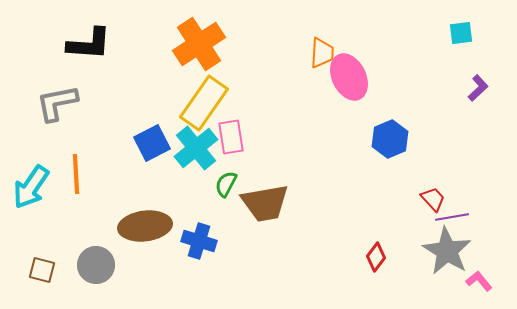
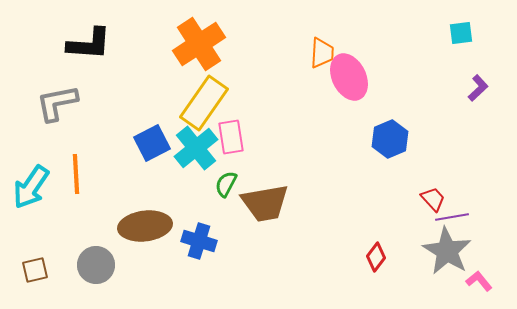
brown square: moved 7 px left; rotated 28 degrees counterclockwise
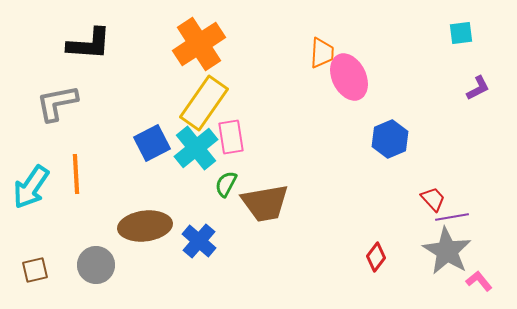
purple L-shape: rotated 16 degrees clockwise
blue cross: rotated 24 degrees clockwise
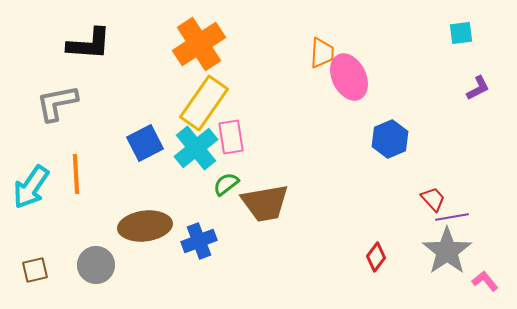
blue square: moved 7 px left
green semicircle: rotated 24 degrees clockwise
blue cross: rotated 28 degrees clockwise
gray star: rotated 6 degrees clockwise
pink L-shape: moved 6 px right
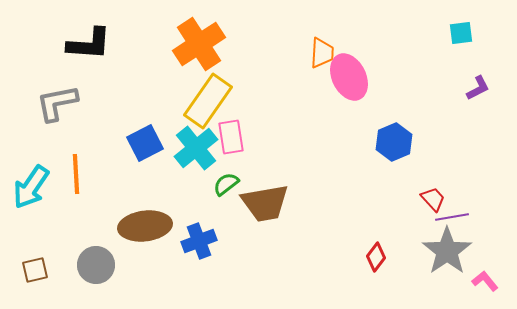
yellow rectangle: moved 4 px right, 2 px up
blue hexagon: moved 4 px right, 3 px down
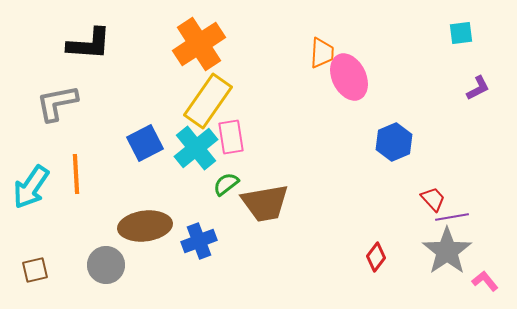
gray circle: moved 10 px right
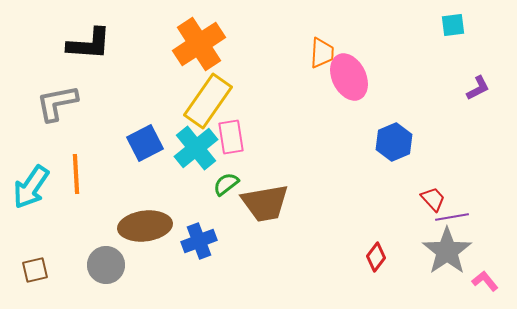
cyan square: moved 8 px left, 8 px up
